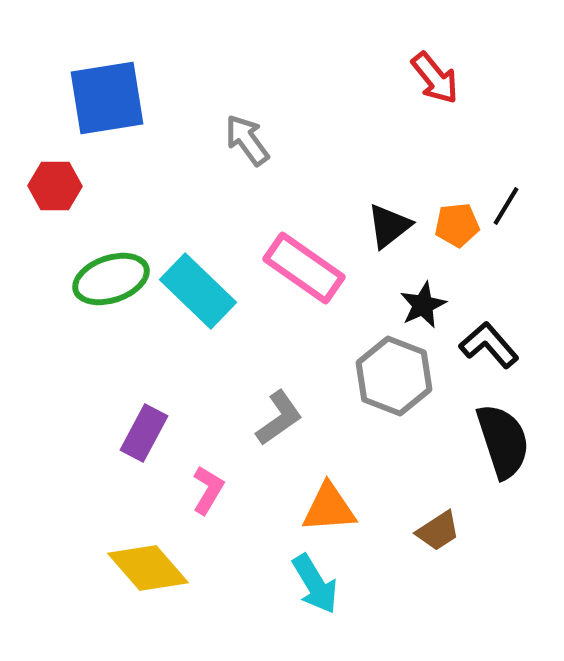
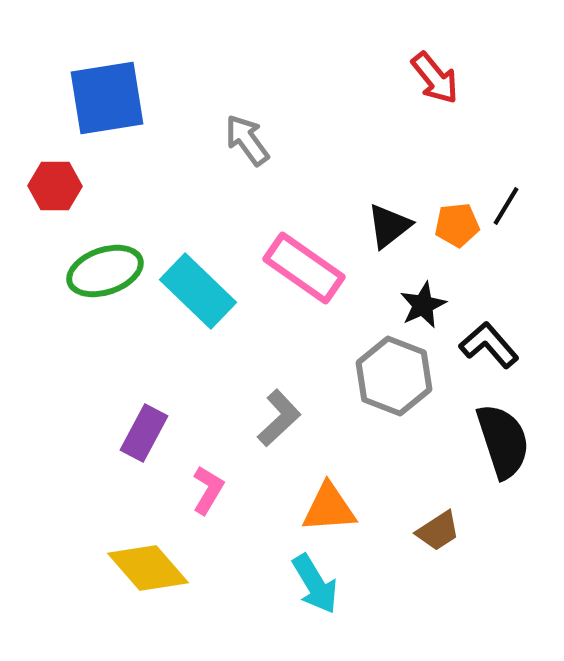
green ellipse: moved 6 px left, 8 px up
gray L-shape: rotated 8 degrees counterclockwise
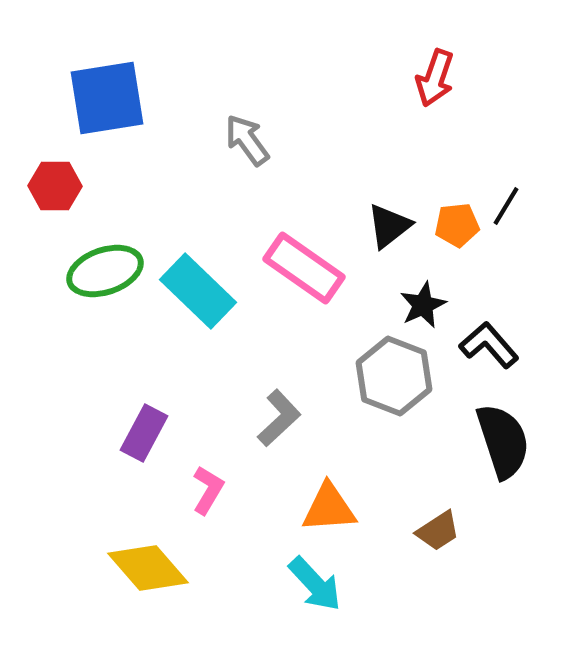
red arrow: rotated 58 degrees clockwise
cyan arrow: rotated 12 degrees counterclockwise
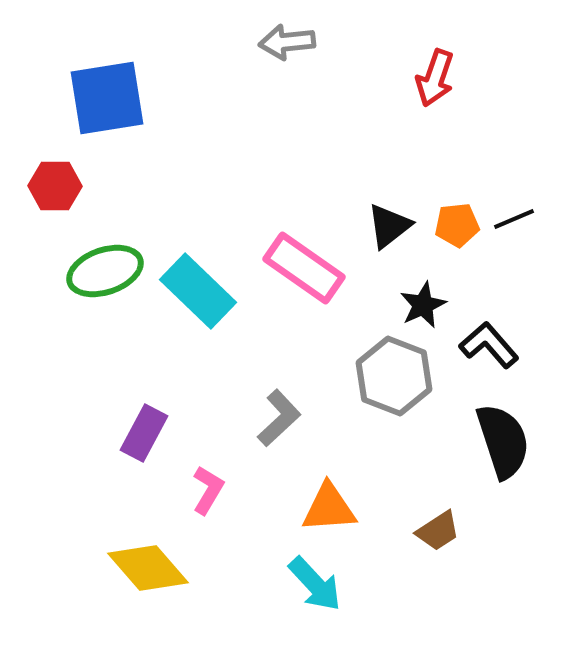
gray arrow: moved 40 px right, 98 px up; rotated 60 degrees counterclockwise
black line: moved 8 px right, 13 px down; rotated 36 degrees clockwise
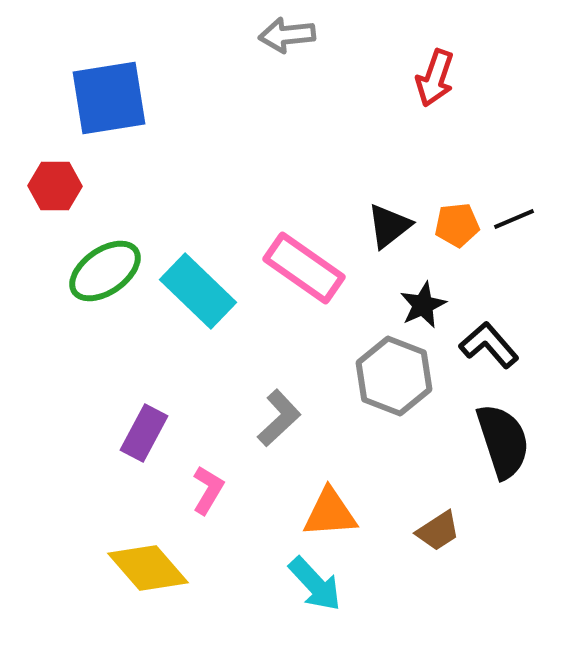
gray arrow: moved 7 px up
blue square: moved 2 px right
green ellipse: rotated 16 degrees counterclockwise
orange triangle: moved 1 px right, 5 px down
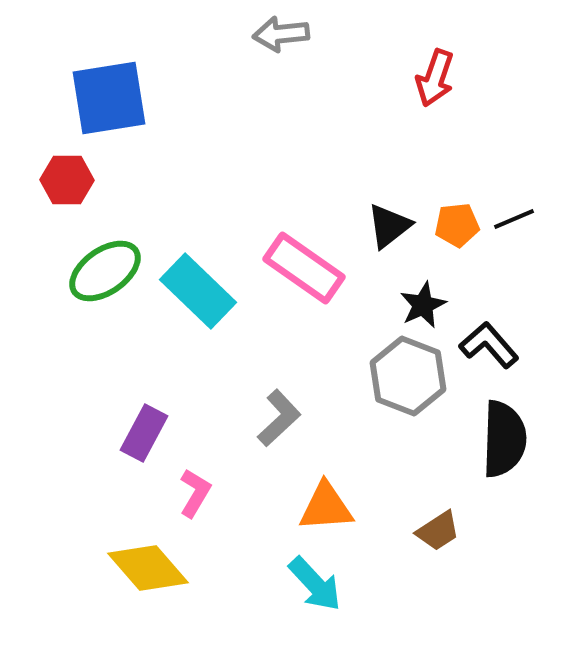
gray arrow: moved 6 px left, 1 px up
red hexagon: moved 12 px right, 6 px up
gray hexagon: moved 14 px right
black semicircle: moved 1 px right, 2 px up; rotated 20 degrees clockwise
pink L-shape: moved 13 px left, 3 px down
orange triangle: moved 4 px left, 6 px up
